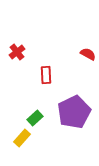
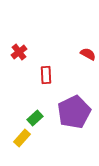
red cross: moved 2 px right
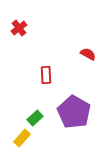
red cross: moved 24 px up
purple pentagon: rotated 16 degrees counterclockwise
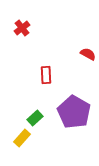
red cross: moved 3 px right
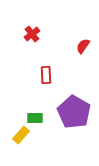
red cross: moved 10 px right, 6 px down
red semicircle: moved 5 px left, 8 px up; rotated 84 degrees counterclockwise
green rectangle: rotated 42 degrees clockwise
yellow rectangle: moved 1 px left, 3 px up
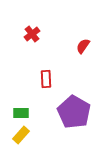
red rectangle: moved 4 px down
green rectangle: moved 14 px left, 5 px up
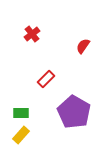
red rectangle: rotated 48 degrees clockwise
